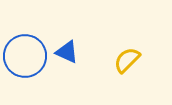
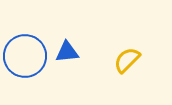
blue triangle: rotated 30 degrees counterclockwise
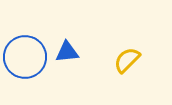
blue circle: moved 1 px down
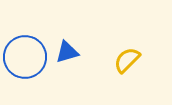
blue triangle: rotated 10 degrees counterclockwise
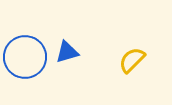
yellow semicircle: moved 5 px right
